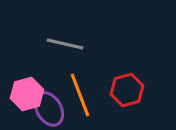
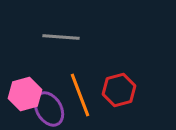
gray line: moved 4 px left, 7 px up; rotated 9 degrees counterclockwise
red hexagon: moved 8 px left
pink hexagon: moved 2 px left
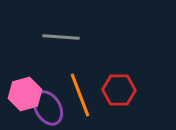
red hexagon: rotated 16 degrees clockwise
purple ellipse: moved 1 px left, 1 px up
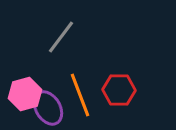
gray line: rotated 57 degrees counterclockwise
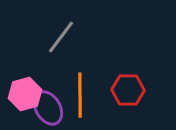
red hexagon: moved 9 px right
orange line: rotated 21 degrees clockwise
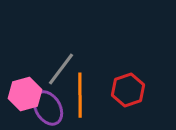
gray line: moved 32 px down
red hexagon: rotated 20 degrees counterclockwise
